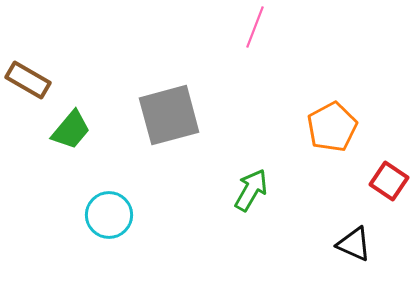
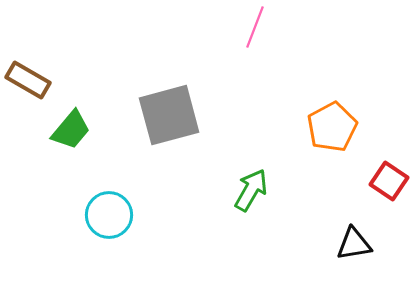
black triangle: rotated 33 degrees counterclockwise
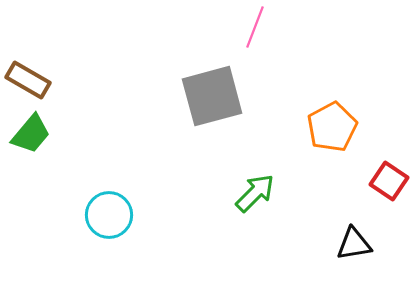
gray square: moved 43 px right, 19 px up
green trapezoid: moved 40 px left, 4 px down
green arrow: moved 4 px right, 3 px down; rotated 15 degrees clockwise
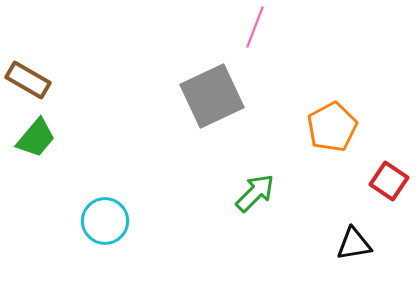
gray square: rotated 10 degrees counterclockwise
green trapezoid: moved 5 px right, 4 px down
cyan circle: moved 4 px left, 6 px down
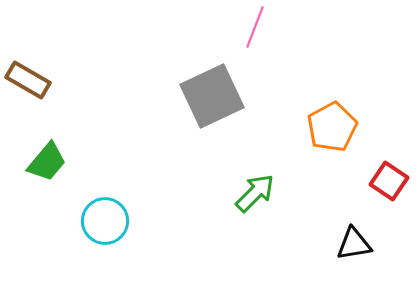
green trapezoid: moved 11 px right, 24 px down
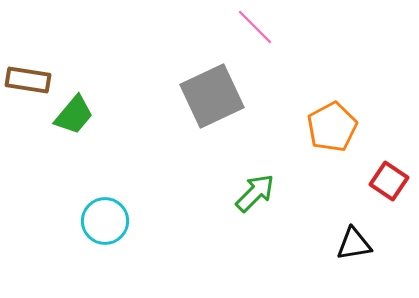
pink line: rotated 66 degrees counterclockwise
brown rectangle: rotated 21 degrees counterclockwise
green trapezoid: moved 27 px right, 47 px up
